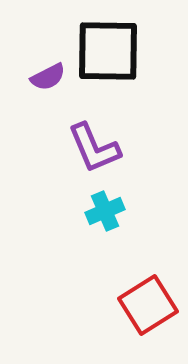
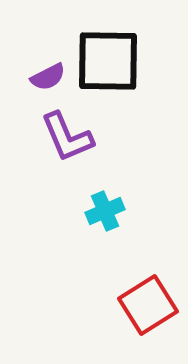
black square: moved 10 px down
purple L-shape: moved 27 px left, 11 px up
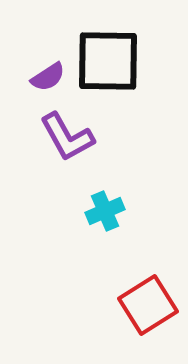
purple semicircle: rotated 6 degrees counterclockwise
purple L-shape: rotated 6 degrees counterclockwise
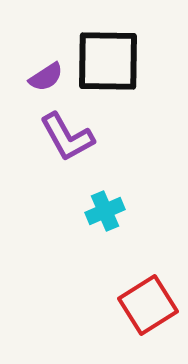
purple semicircle: moved 2 px left
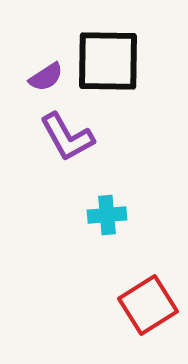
cyan cross: moved 2 px right, 4 px down; rotated 18 degrees clockwise
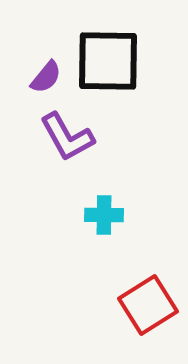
purple semicircle: rotated 18 degrees counterclockwise
cyan cross: moved 3 px left; rotated 6 degrees clockwise
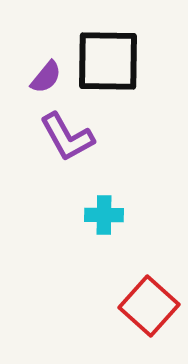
red square: moved 1 px right, 1 px down; rotated 16 degrees counterclockwise
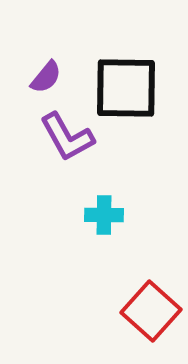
black square: moved 18 px right, 27 px down
red square: moved 2 px right, 5 px down
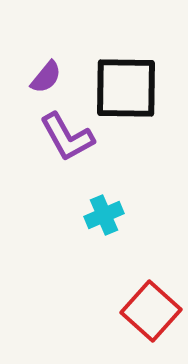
cyan cross: rotated 24 degrees counterclockwise
